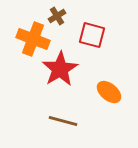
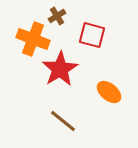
brown line: rotated 24 degrees clockwise
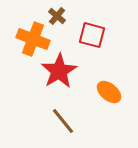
brown cross: rotated 18 degrees counterclockwise
red star: moved 1 px left, 2 px down
brown line: rotated 12 degrees clockwise
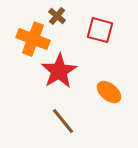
red square: moved 8 px right, 5 px up
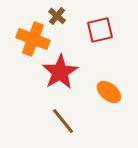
red square: rotated 28 degrees counterclockwise
red star: moved 1 px right, 1 px down
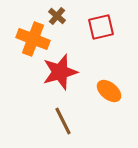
red square: moved 1 px right, 3 px up
red star: rotated 15 degrees clockwise
orange ellipse: moved 1 px up
brown line: rotated 12 degrees clockwise
